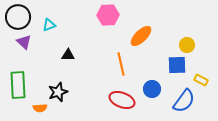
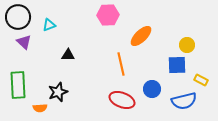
blue semicircle: rotated 40 degrees clockwise
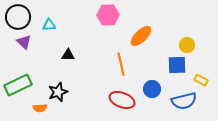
cyan triangle: rotated 16 degrees clockwise
green rectangle: rotated 68 degrees clockwise
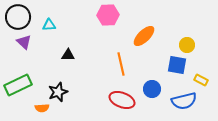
orange ellipse: moved 3 px right
blue square: rotated 12 degrees clockwise
orange semicircle: moved 2 px right
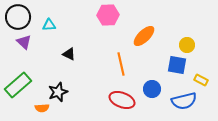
black triangle: moved 1 px right, 1 px up; rotated 24 degrees clockwise
green rectangle: rotated 16 degrees counterclockwise
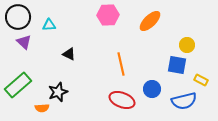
orange ellipse: moved 6 px right, 15 px up
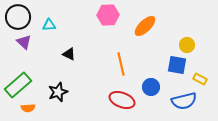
orange ellipse: moved 5 px left, 5 px down
yellow rectangle: moved 1 px left, 1 px up
blue circle: moved 1 px left, 2 px up
orange semicircle: moved 14 px left
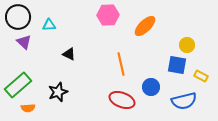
yellow rectangle: moved 1 px right, 3 px up
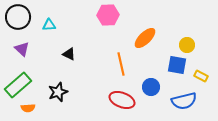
orange ellipse: moved 12 px down
purple triangle: moved 2 px left, 7 px down
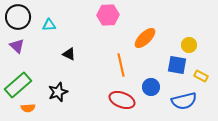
yellow circle: moved 2 px right
purple triangle: moved 5 px left, 3 px up
orange line: moved 1 px down
